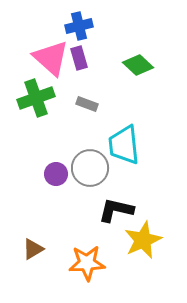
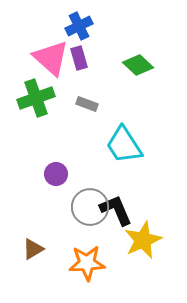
blue cross: rotated 12 degrees counterclockwise
cyan trapezoid: rotated 27 degrees counterclockwise
gray circle: moved 39 px down
black L-shape: rotated 54 degrees clockwise
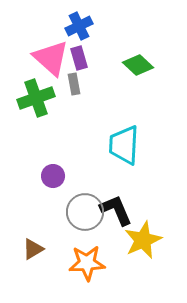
gray rectangle: moved 13 px left, 20 px up; rotated 60 degrees clockwise
cyan trapezoid: rotated 36 degrees clockwise
purple circle: moved 3 px left, 2 px down
gray circle: moved 5 px left, 5 px down
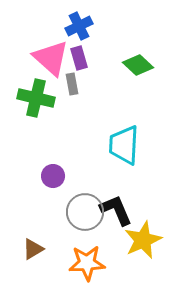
gray rectangle: moved 2 px left
green cross: rotated 33 degrees clockwise
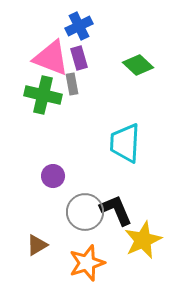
pink triangle: rotated 21 degrees counterclockwise
green cross: moved 7 px right, 3 px up
cyan trapezoid: moved 1 px right, 2 px up
brown triangle: moved 4 px right, 4 px up
orange star: rotated 15 degrees counterclockwise
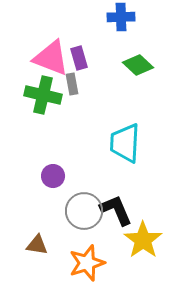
blue cross: moved 42 px right, 9 px up; rotated 24 degrees clockwise
gray circle: moved 1 px left, 1 px up
yellow star: rotated 12 degrees counterclockwise
brown triangle: rotated 40 degrees clockwise
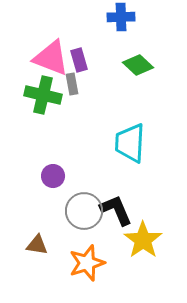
purple rectangle: moved 2 px down
cyan trapezoid: moved 5 px right
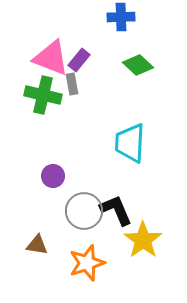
purple rectangle: rotated 55 degrees clockwise
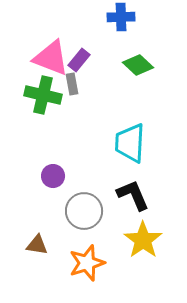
black L-shape: moved 17 px right, 15 px up
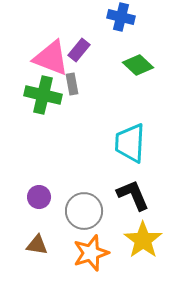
blue cross: rotated 16 degrees clockwise
purple rectangle: moved 10 px up
purple circle: moved 14 px left, 21 px down
orange star: moved 4 px right, 10 px up
